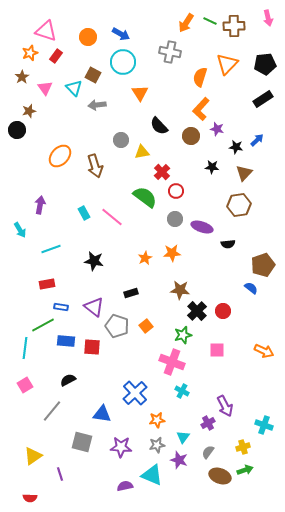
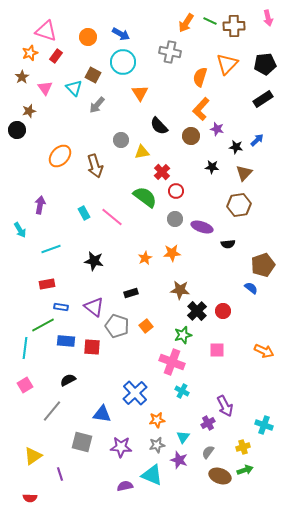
gray arrow at (97, 105): rotated 42 degrees counterclockwise
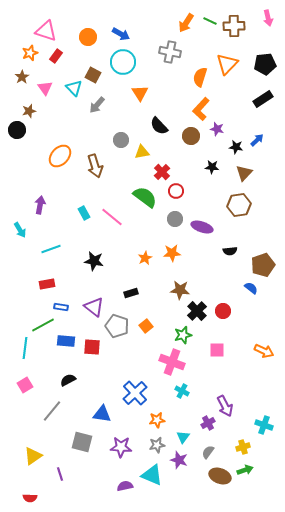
black semicircle at (228, 244): moved 2 px right, 7 px down
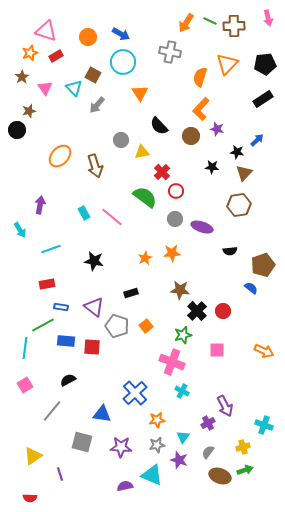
red rectangle at (56, 56): rotated 24 degrees clockwise
black star at (236, 147): moved 1 px right, 5 px down
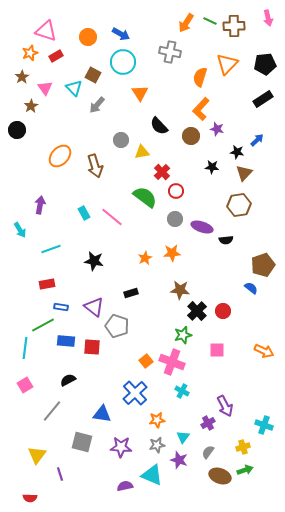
brown star at (29, 111): moved 2 px right, 5 px up; rotated 16 degrees counterclockwise
black semicircle at (230, 251): moved 4 px left, 11 px up
orange square at (146, 326): moved 35 px down
yellow triangle at (33, 456): moved 4 px right, 1 px up; rotated 18 degrees counterclockwise
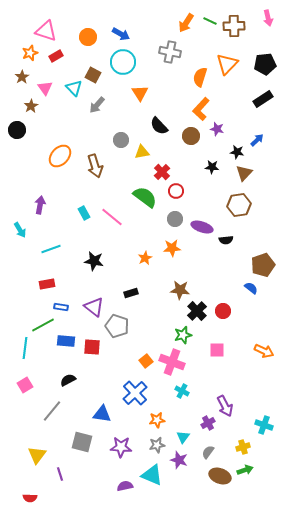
orange star at (172, 253): moved 5 px up
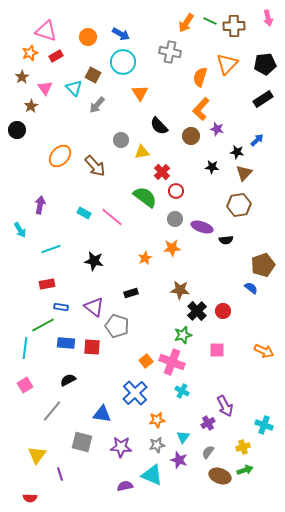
brown arrow at (95, 166): rotated 25 degrees counterclockwise
cyan rectangle at (84, 213): rotated 32 degrees counterclockwise
blue rectangle at (66, 341): moved 2 px down
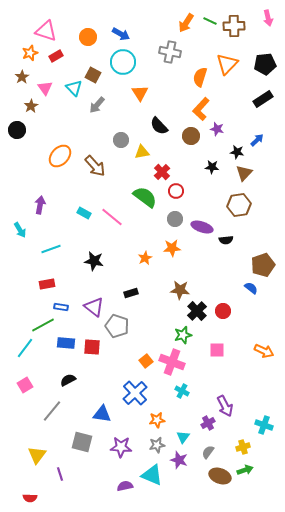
cyan line at (25, 348): rotated 30 degrees clockwise
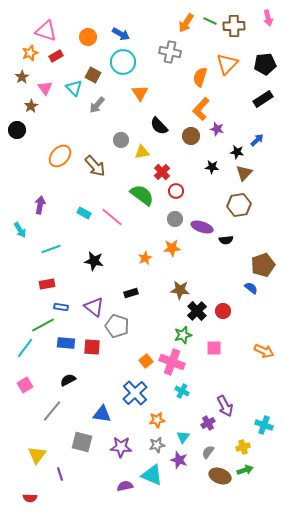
green semicircle at (145, 197): moved 3 px left, 2 px up
pink square at (217, 350): moved 3 px left, 2 px up
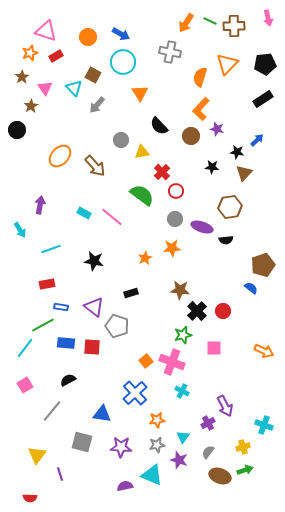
brown hexagon at (239, 205): moved 9 px left, 2 px down
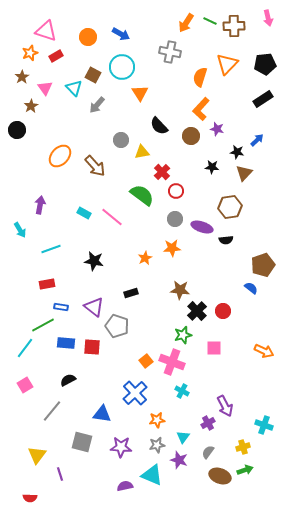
cyan circle at (123, 62): moved 1 px left, 5 px down
